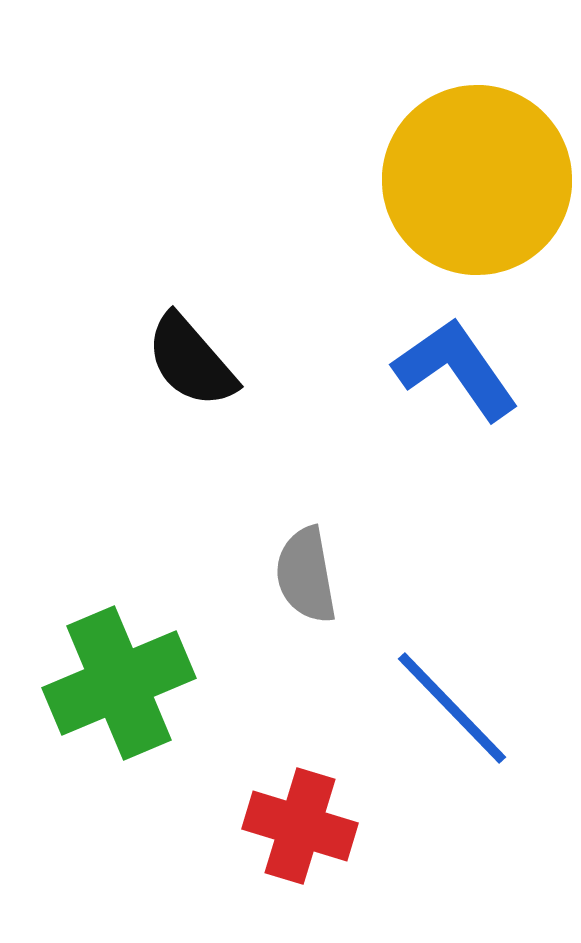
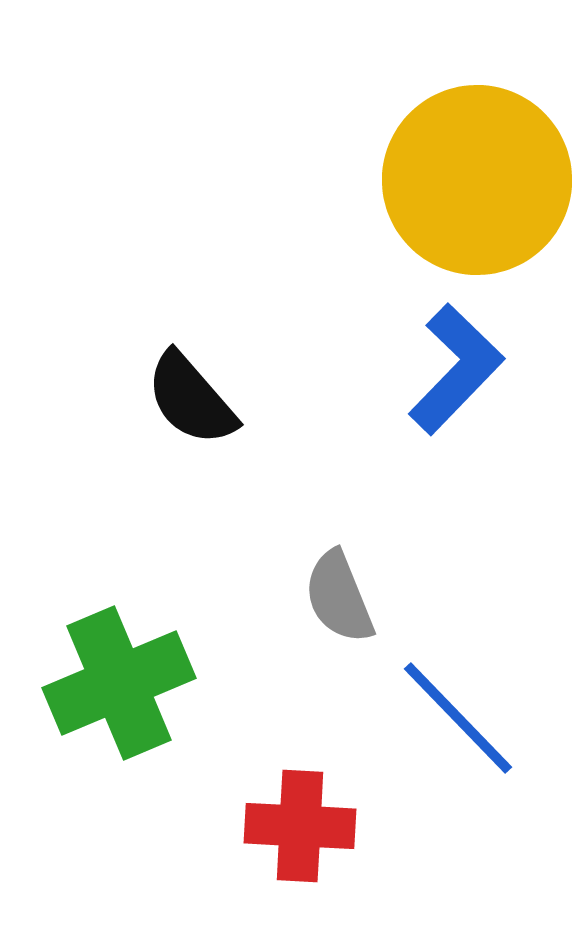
black semicircle: moved 38 px down
blue L-shape: rotated 79 degrees clockwise
gray semicircle: moved 33 px right, 22 px down; rotated 12 degrees counterclockwise
blue line: moved 6 px right, 10 px down
red cross: rotated 14 degrees counterclockwise
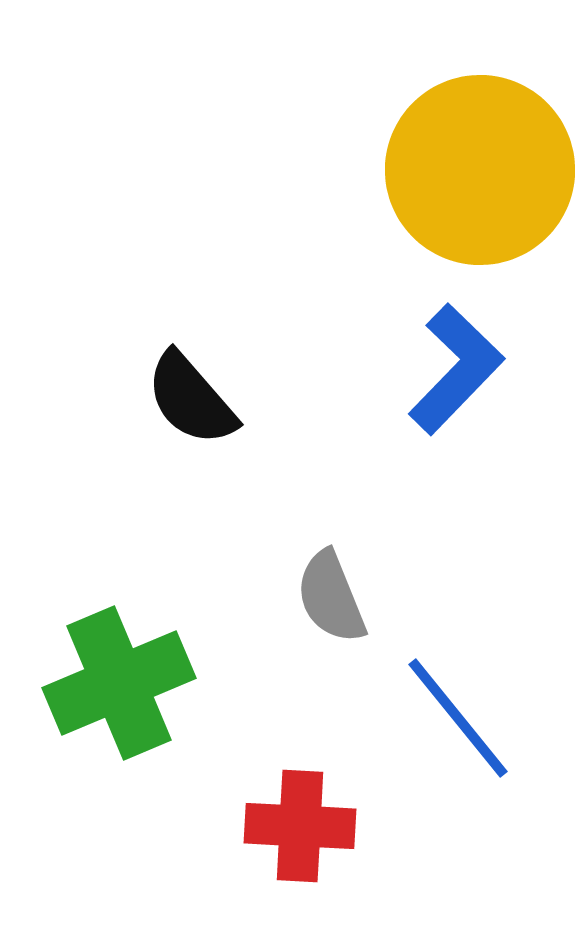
yellow circle: moved 3 px right, 10 px up
gray semicircle: moved 8 px left
blue line: rotated 5 degrees clockwise
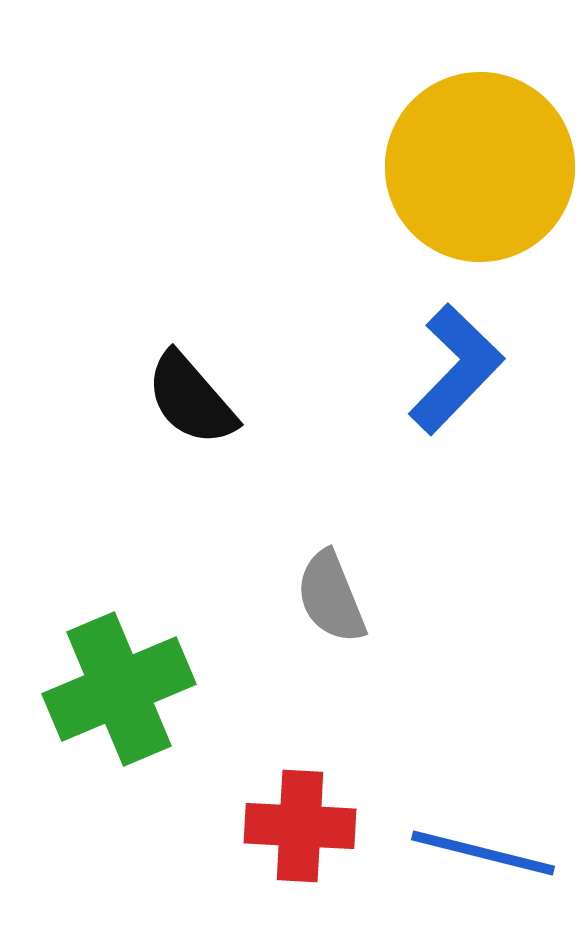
yellow circle: moved 3 px up
green cross: moved 6 px down
blue line: moved 25 px right, 135 px down; rotated 37 degrees counterclockwise
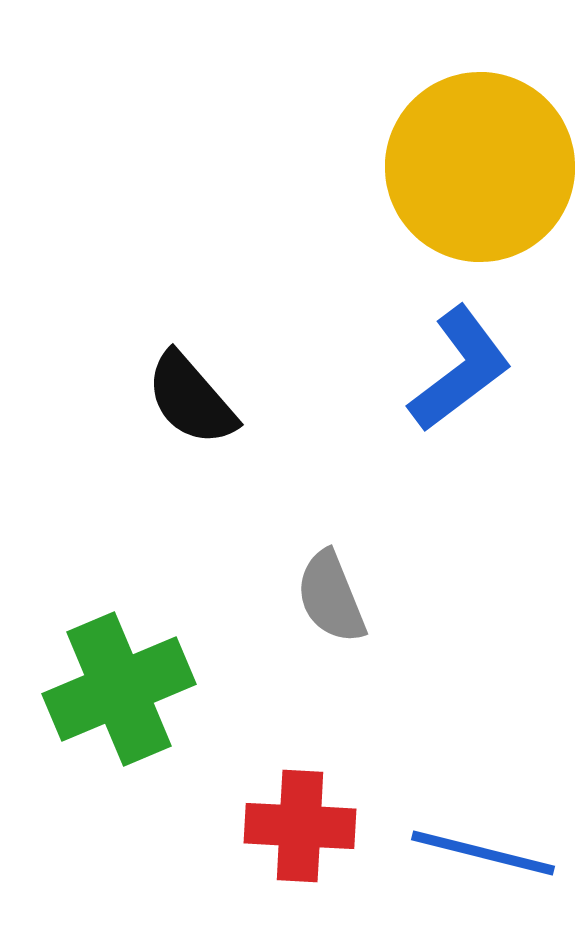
blue L-shape: moved 4 px right; rotated 9 degrees clockwise
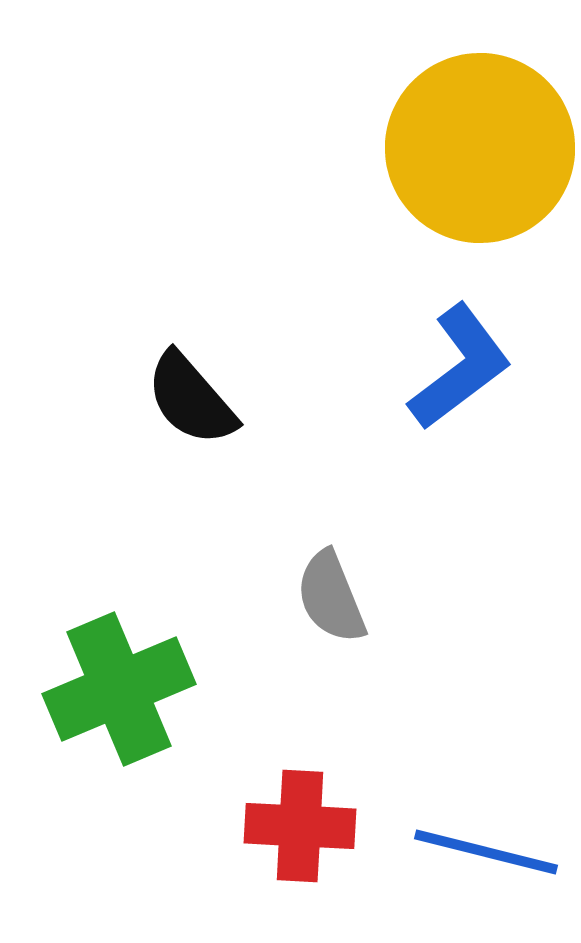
yellow circle: moved 19 px up
blue L-shape: moved 2 px up
blue line: moved 3 px right, 1 px up
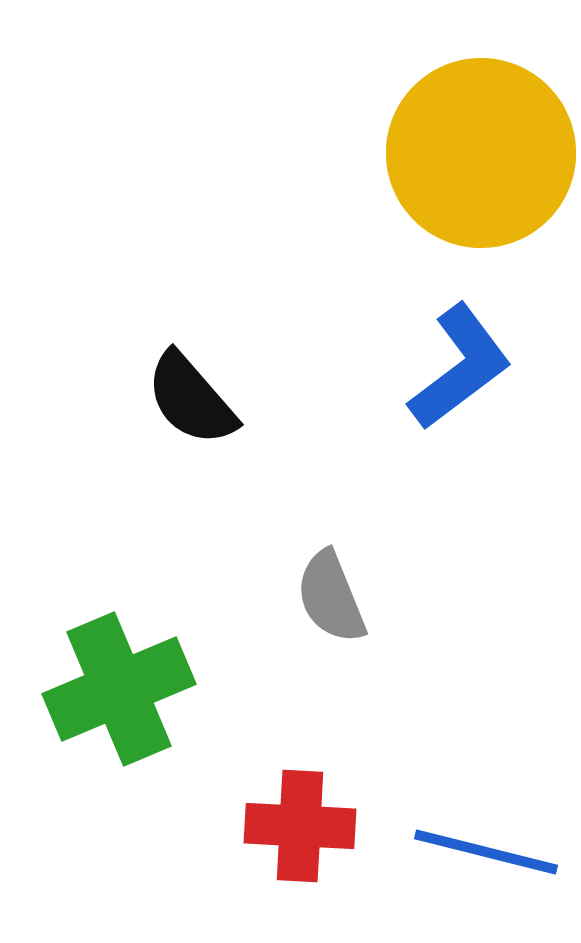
yellow circle: moved 1 px right, 5 px down
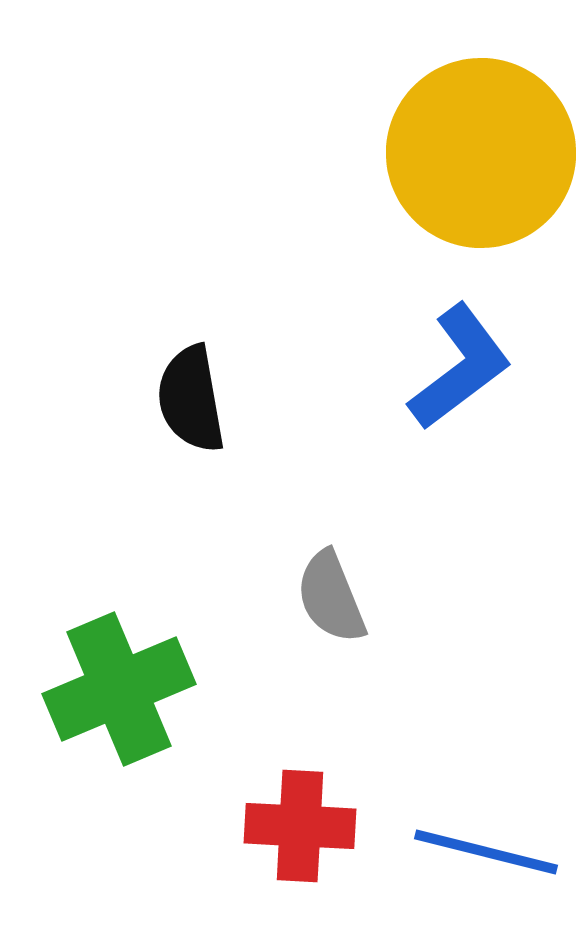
black semicircle: rotated 31 degrees clockwise
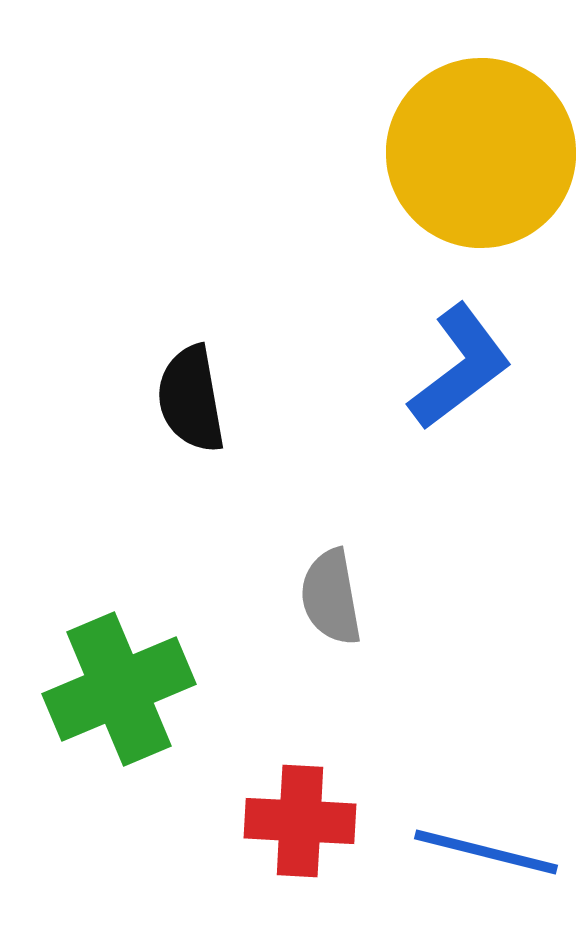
gray semicircle: rotated 12 degrees clockwise
red cross: moved 5 px up
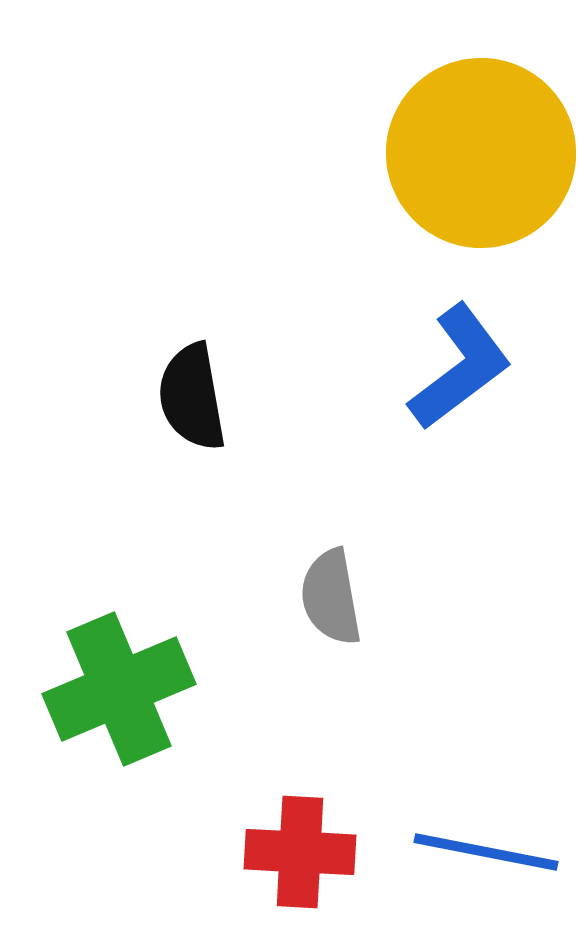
black semicircle: moved 1 px right, 2 px up
red cross: moved 31 px down
blue line: rotated 3 degrees counterclockwise
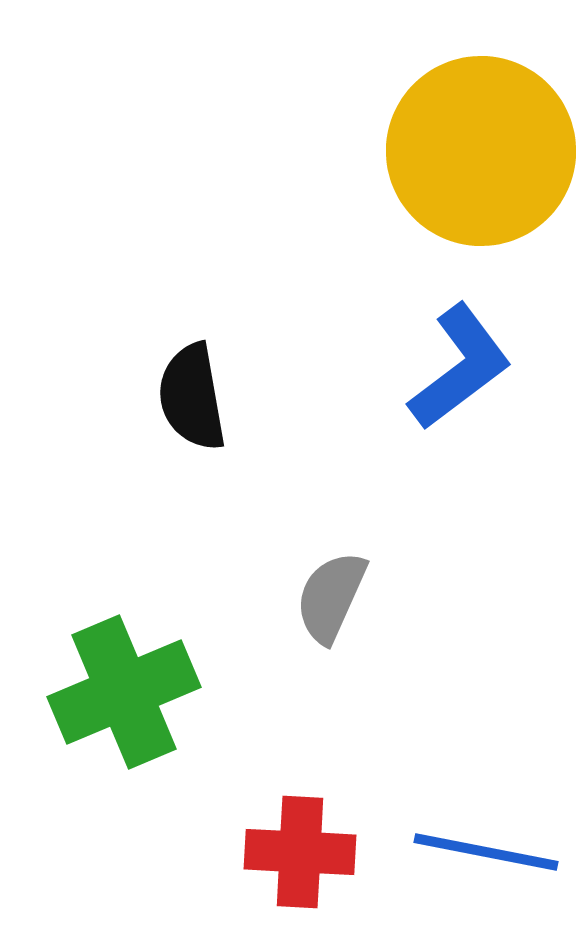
yellow circle: moved 2 px up
gray semicircle: rotated 34 degrees clockwise
green cross: moved 5 px right, 3 px down
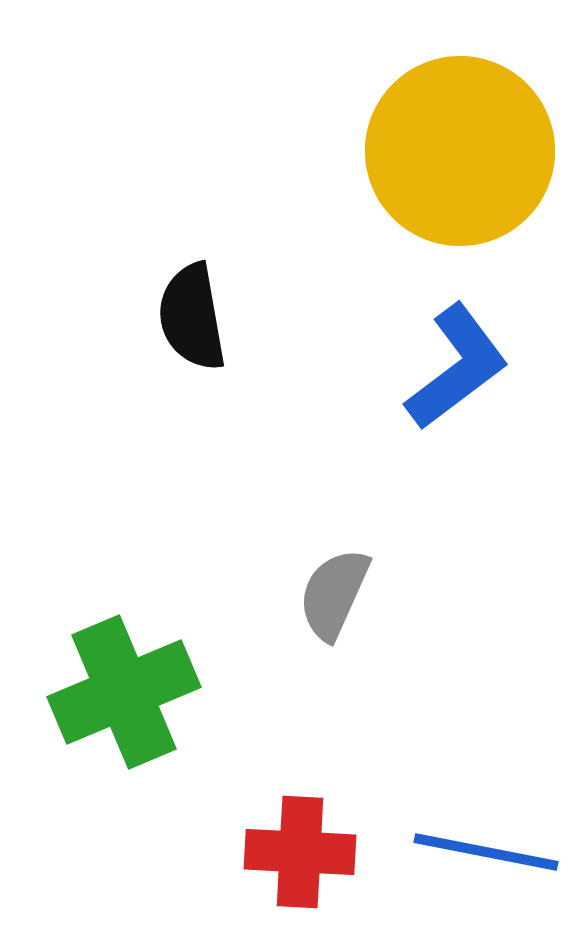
yellow circle: moved 21 px left
blue L-shape: moved 3 px left
black semicircle: moved 80 px up
gray semicircle: moved 3 px right, 3 px up
